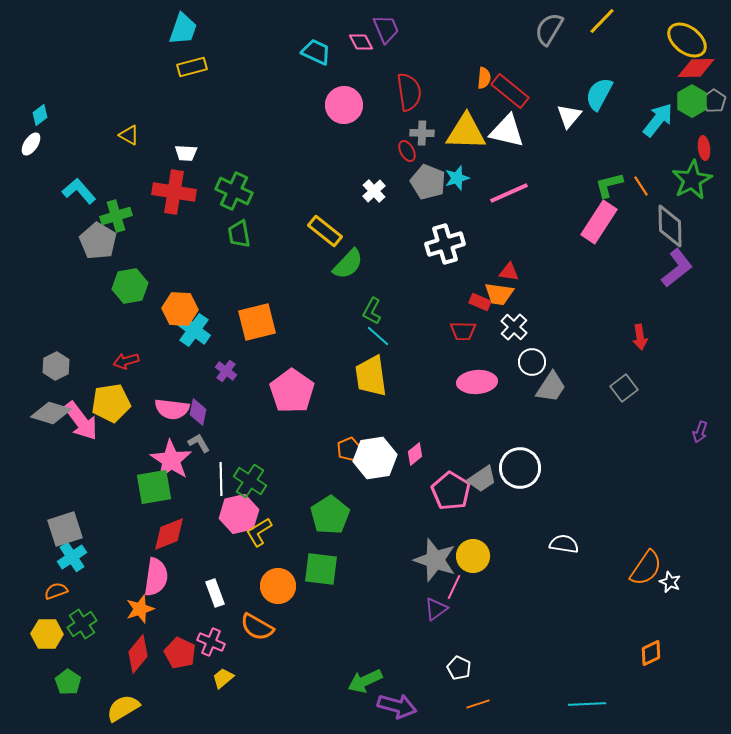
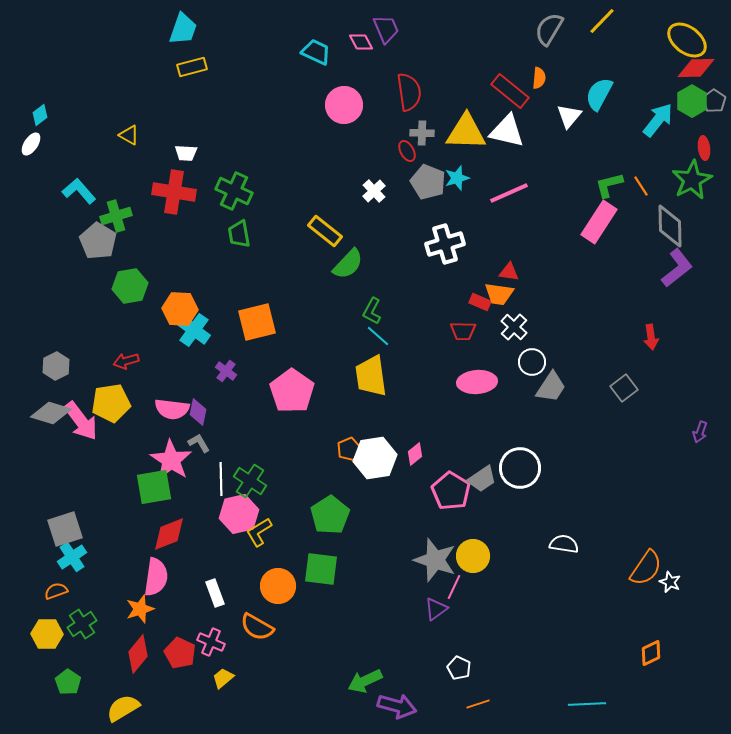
orange semicircle at (484, 78): moved 55 px right
red arrow at (640, 337): moved 11 px right
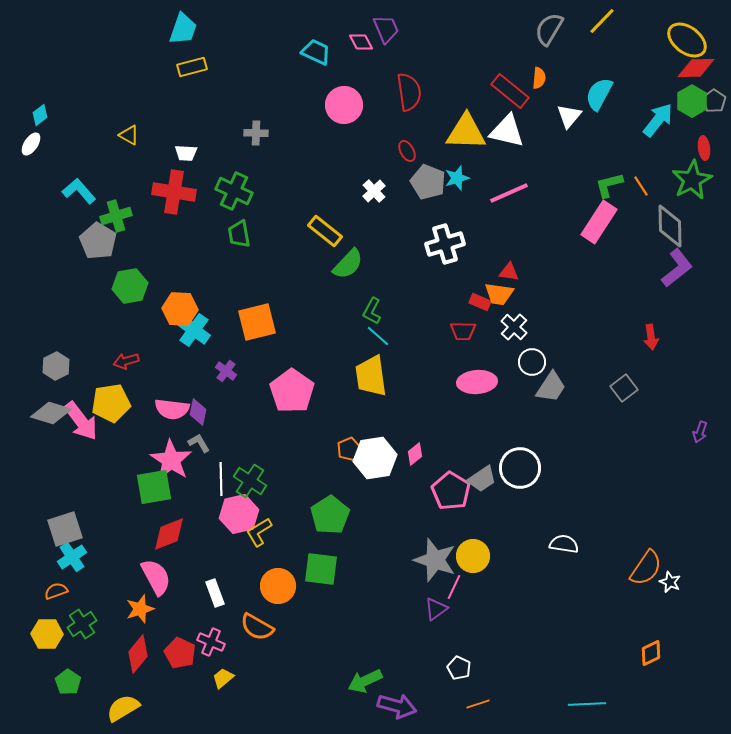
gray cross at (422, 133): moved 166 px left
pink semicircle at (156, 577): rotated 36 degrees counterclockwise
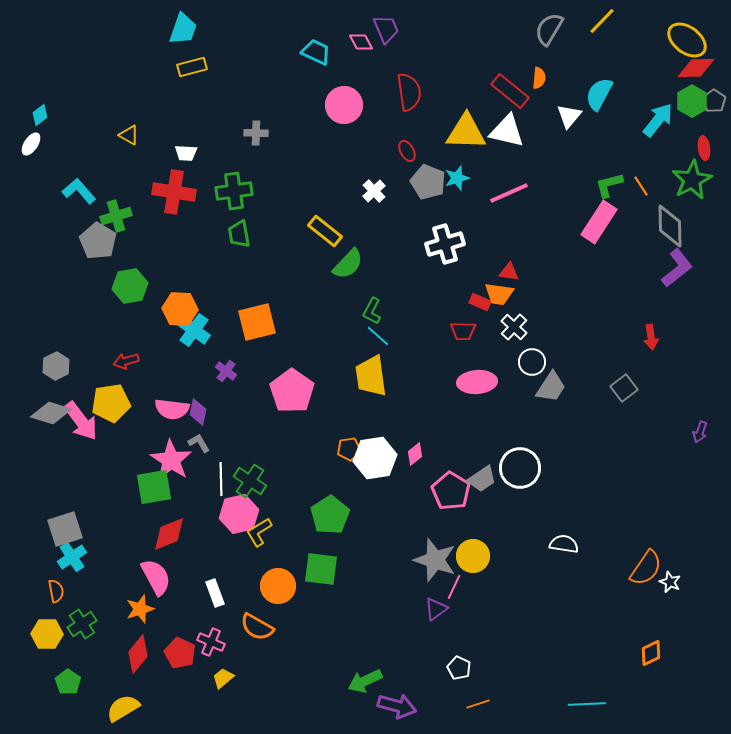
green cross at (234, 191): rotated 33 degrees counterclockwise
orange pentagon at (349, 449): rotated 15 degrees clockwise
orange semicircle at (56, 591): rotated 100 degrees clockwise
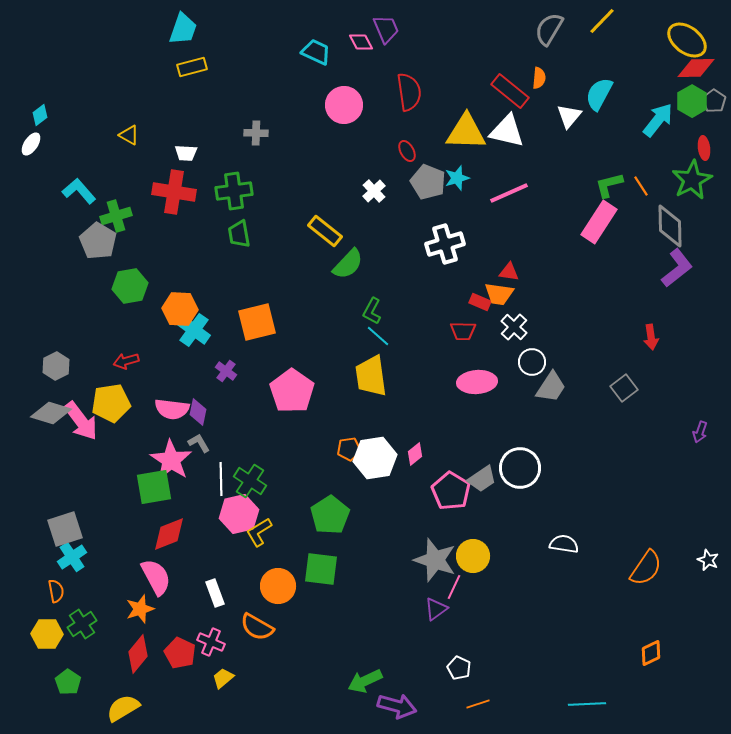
white star at (670, 582): moved 38 px right, 22 px up
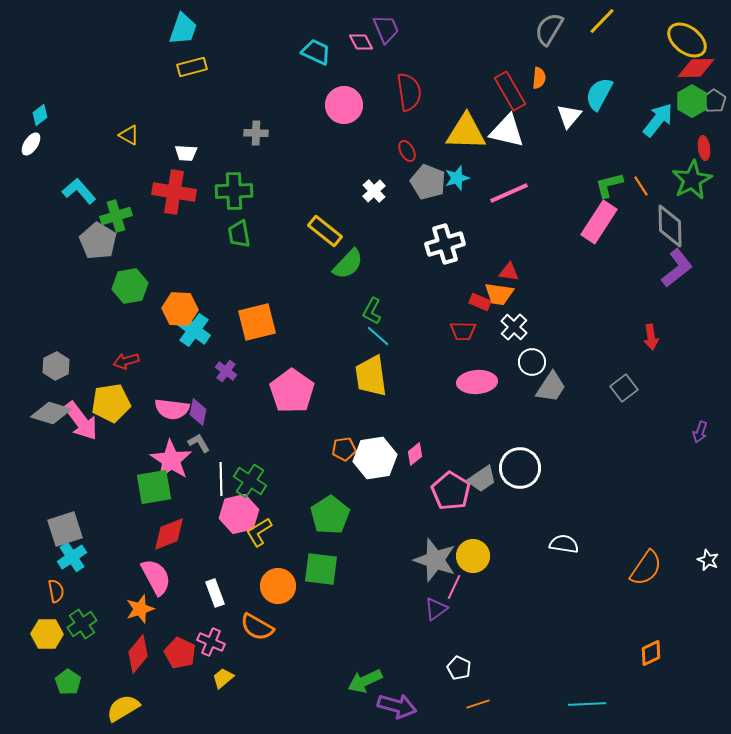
red rectangle at (510, 91): rotated 21 degrees clockwise
green cross at (234, 191): rotated 6 degrees clockwise
orange pentagon at (349, 449): moved 5 px left
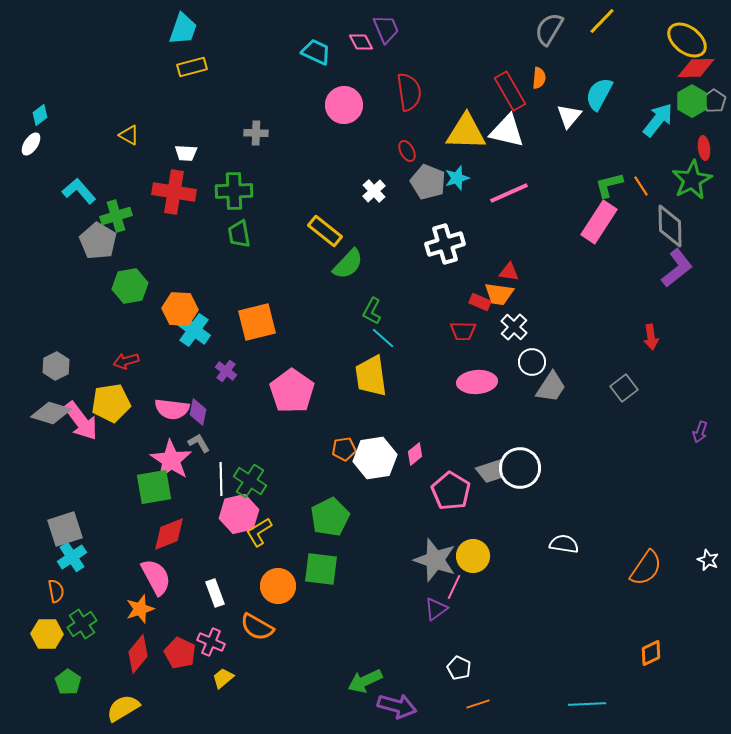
cyan line at (378, 336): moved 5 px right, 2 px down
gray trapezoid at (482, 479): moved 9 px right, 8 px up; rotated 16 degrees clockwise
green pentagon at (330, 515): moved 2 px down; rotated 6 degrees clockwise
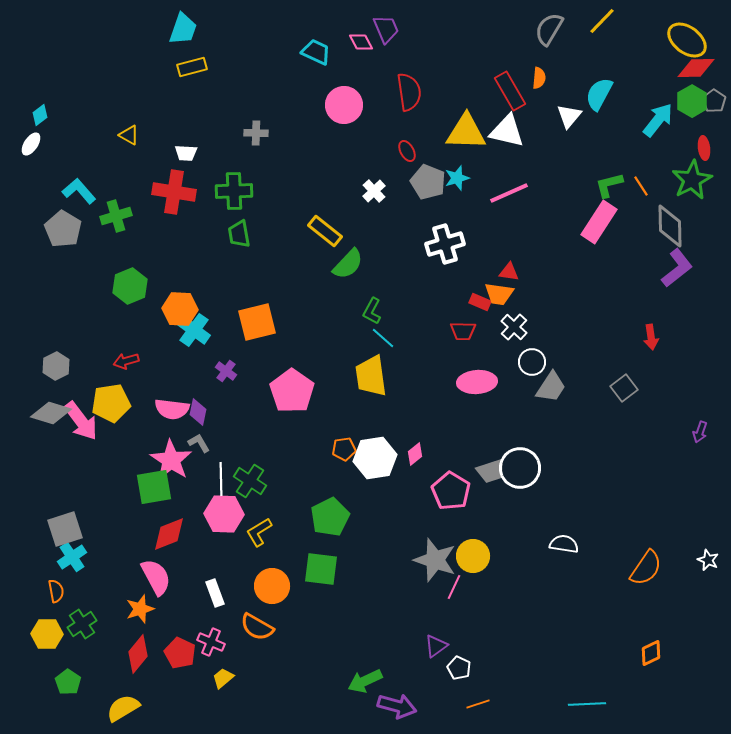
gray pentagon at (98, 241): moved 35 px left, 12 px up
green hexagon at (130, 286): rotated 12 degrees counterclockwise
pink hexagon at (239, 514): moved 15 px left; rotated 15 degrees clockwise
orange circle at (278, 586): moved 6 px left
purple triangle at (436, 609): moved 37 px down
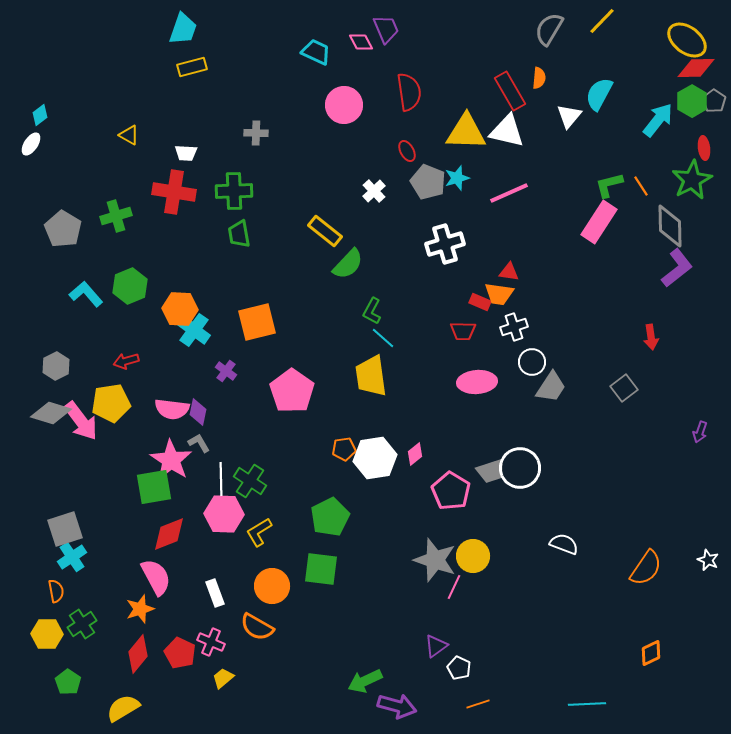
cyan L-shape at (79, 191): moved 7 px right, 103 px down
white cross at (514, 327): rotated 28 degrees clockwise
white semicircle at (564, 544): rotated 12 degrees clockwise
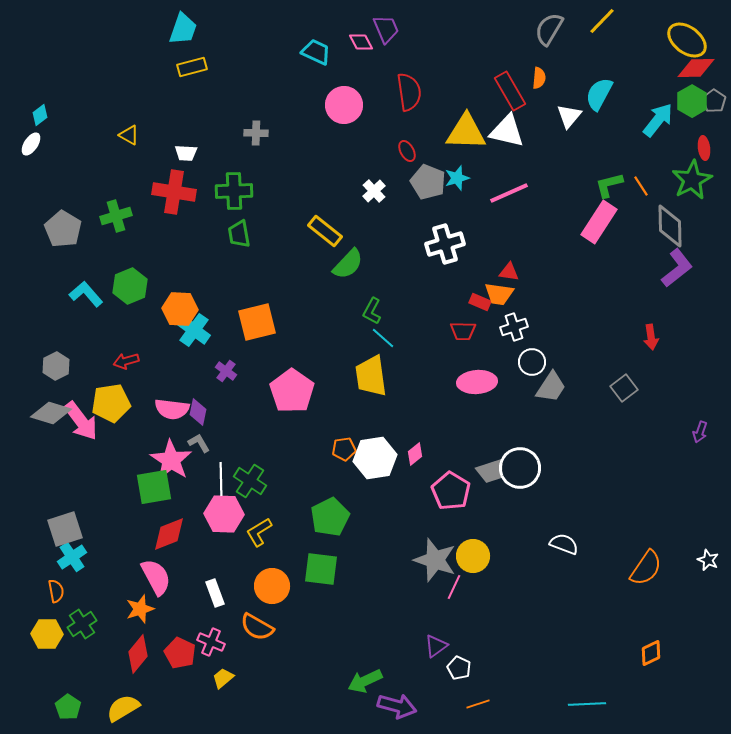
green pentagon at (68, 682): moved 25 px down
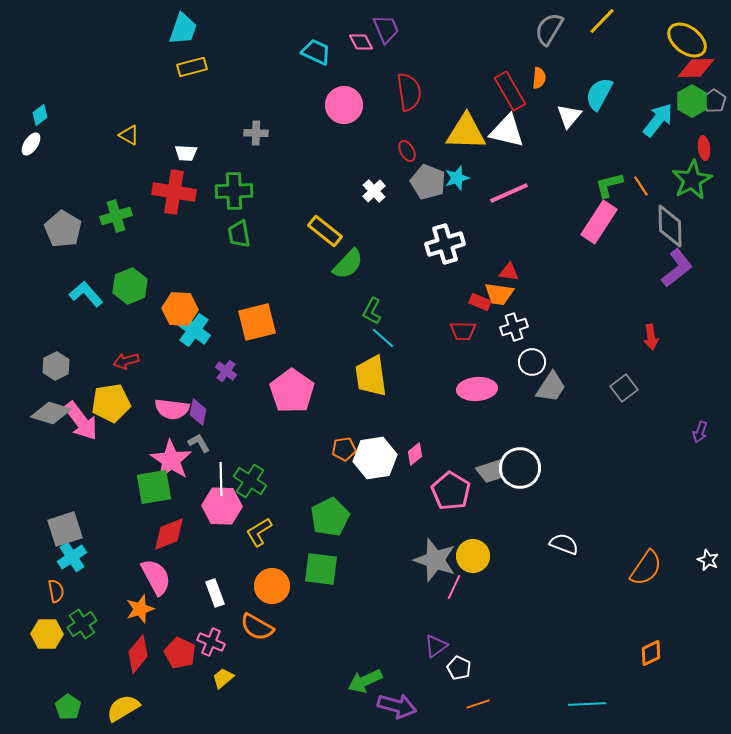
pink ellipse at (477, 382): moved 7 px down
pink hexagon at (224, 514): moved 2 px left, 8 px up
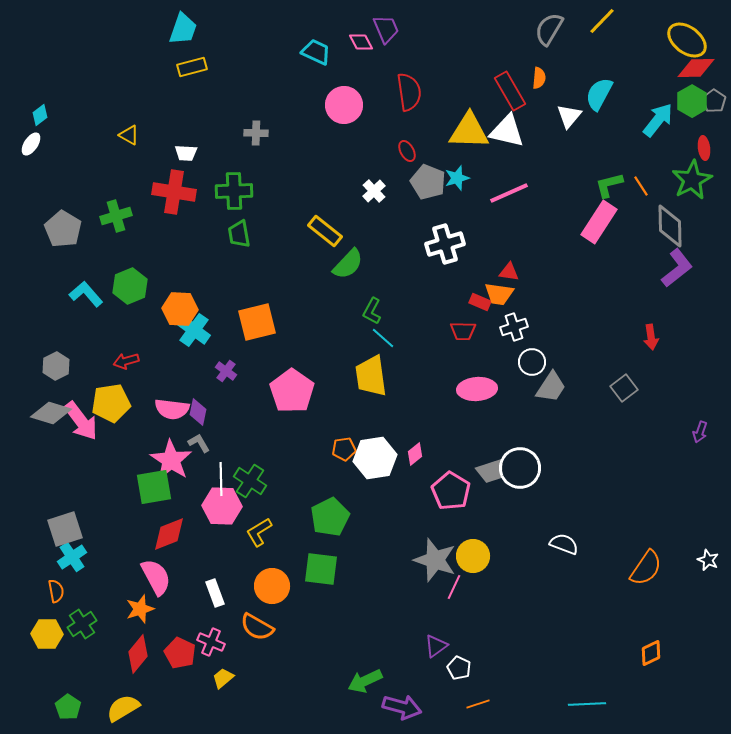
yellow triangle at (466, 132): moved 3 px right, 1 px up
purple arrow at (397, 706): moved 5 px right, 1 px down
